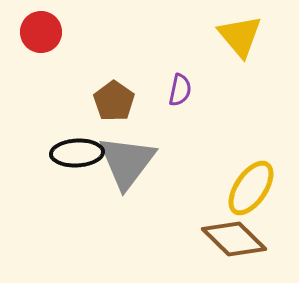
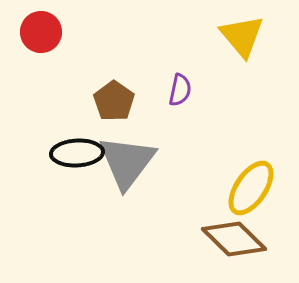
yellow triangle: moved 2 px right
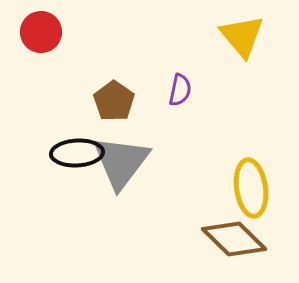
gray triangle: moved 6 px left
yellow ellipse: rotated 42 degrees counterclockwise
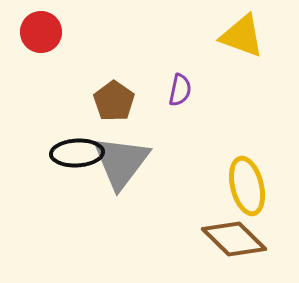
yellow triangle: rotated 30 degrees counterclockwise
yellow ellipse: moved 4 px left, 2 px up; rotated 6 degrees counterclockwise
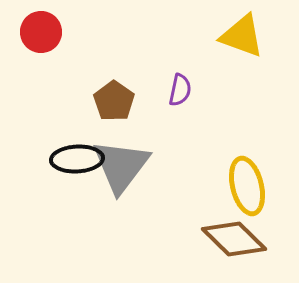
black ellipse: moved 6 px down
gray triangle: moved 4 px down
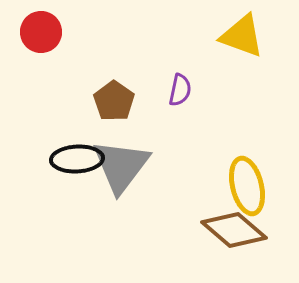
brown diamond: moved 9 px up; rotated 4 degrees counterclockwise
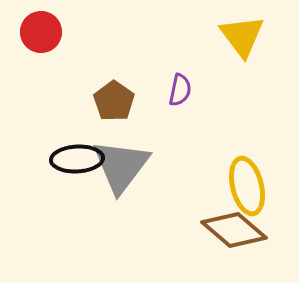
yellow triangle: rotated 33 degrees clockwise
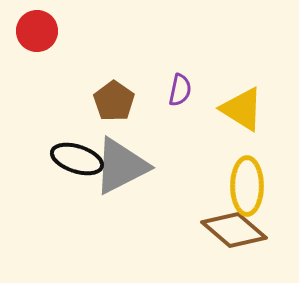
red circle: moved 4 px left, 1 px up
yellow triangle: moved 73 px down; rotated 21 degrees counterclockwise
black ellipse: rotated 21 degrees clockwise
gray triangle: rotated 26 degrees clockwise
yellow ellipse: rotated 14 degrees clockwise
